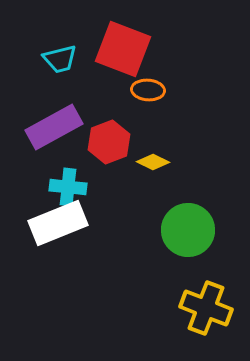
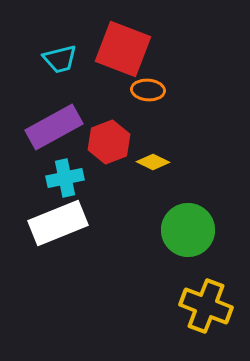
cyan cross: moved 3 px left, 9 px up; rotated 18 degrees counterclockwise
yellow cross: moved 2 px up
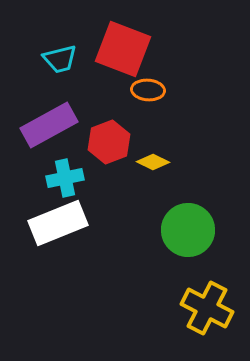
purple rectangle: moved 5 px left, 2 px up
yellow cross: moved 1 px right, 2 px down; rotated 6 degrees clockwise
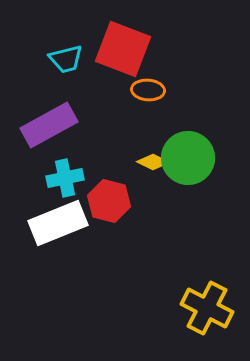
cyan trapezoid: moved 6 px right
red hexagon: moved 59 px down; rotated 24 degrees counterclockwise
green circle: moved 72 px up
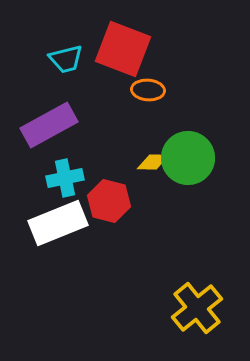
yellow diamond: rotated 24 degrees counterclockwise
yellow cross: moved 10 px left; rotated 24 degrees clockwise
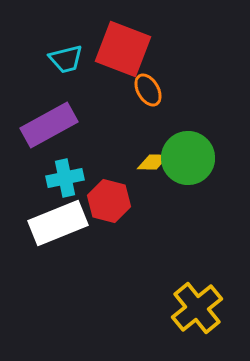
orange ellipse: rotated 56 degrees clockwise
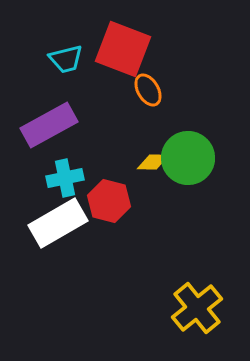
white rectangle: rotated 8 degrees counterclockwise
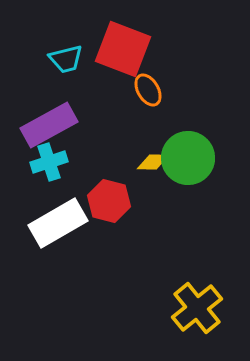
cyan cross: moved 16 px left, 16 px up; rotated 6 degrees counterclockwise
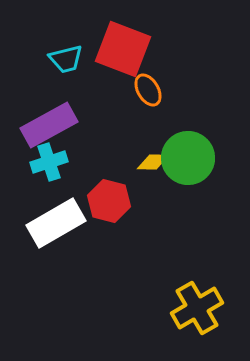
white rectangle: moved 2 px left
yellow cross: rotated 9 degrees clockwise
